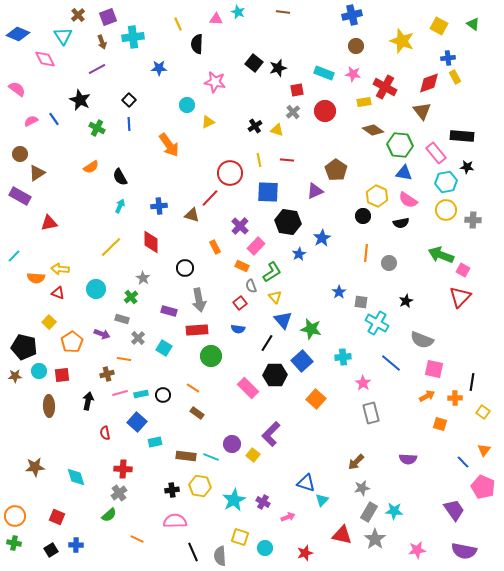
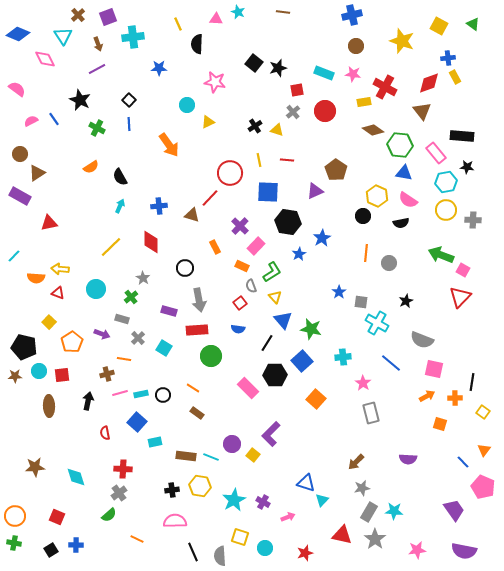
brown arrow at (102, 42): moved 4 px left, 2 px down
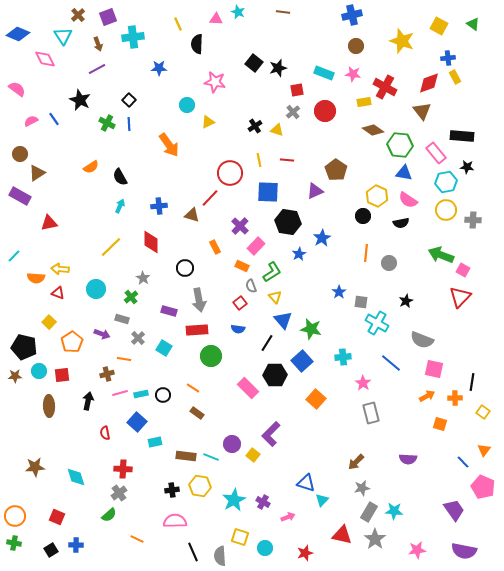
green cross at (97, 128): moved 10 px right, 5 px up
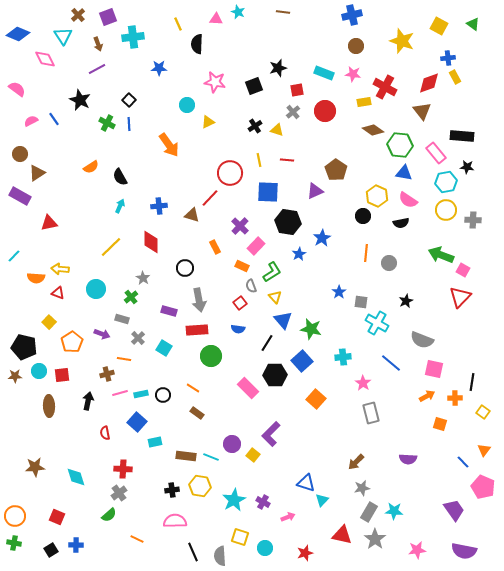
black square at (254, 63): moved 23 px down; rotated 30 degrees clockwise
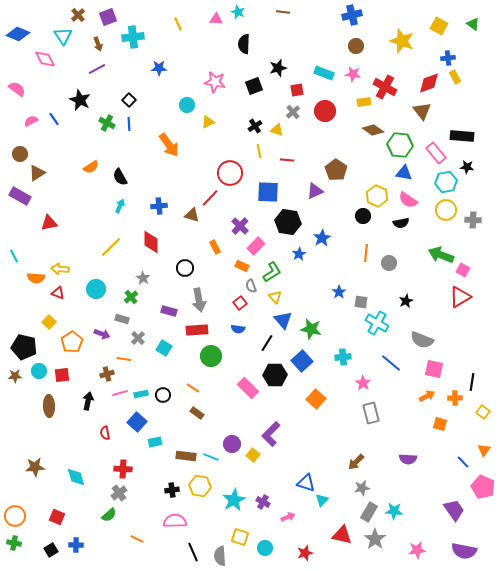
black semicircle at (197, 44): moved 47 px right
yellow line at (259, 160): moved 9 px up
cyan line at (14, 256): rotated 72 degrees counterclockwise
red triangle at (460, 297): rotated 15 degrees clockwise
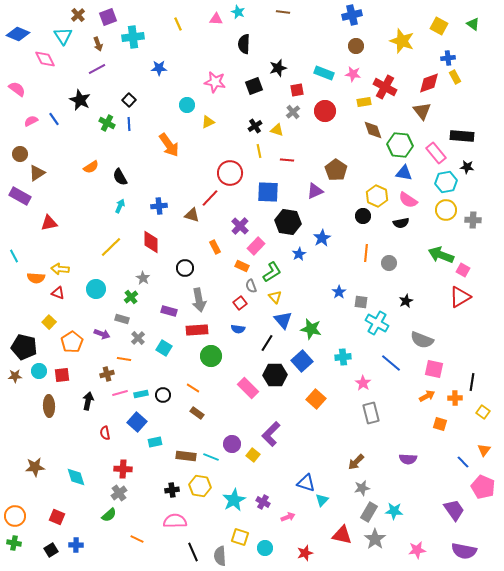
brown diamond at (373, 130): rotated 35 degrees clockwise
